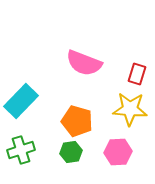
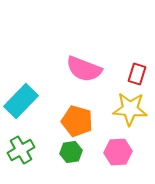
pink semicircle: moved 6 px down
green cross: rotated 12 degrees counterclockwise
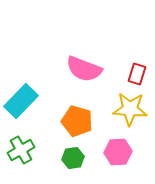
green hexagon: moved 2 px right, 6 px down
